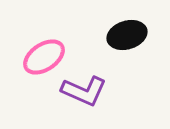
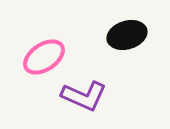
purple L-shape: moved 5 px down
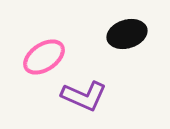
black ellipse: moved 1 px up
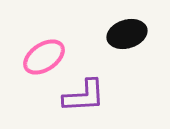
purple L-shape: rotated 27 degrees counterclockwise
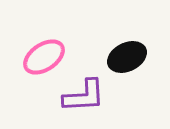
black ellipse: moved 23 px down; rotated 9 degrees counterclockwise
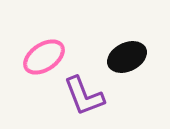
purple L-shape: rotated 72 degrees clockwise
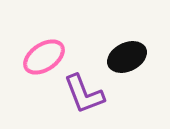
purple L-shape: moved 2 px up
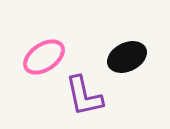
purple L-shape: moved 2 px down; rotated 9 degrees clockwise
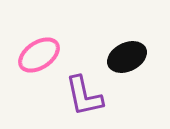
pink ellipse: moved 5 px left, 2 px up
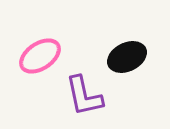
pink ellipse: moved 1 px right, 1 px down
